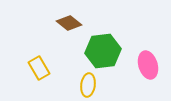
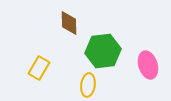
brown diamond: rotated 50 degrees clockwise
yellow rectangle: rotated 60 degrees clockwise
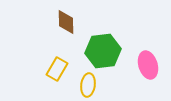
brown diamond: moved 3 px left, 1 px up
yellow rectangle: moved 18 px right, 1 px down
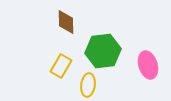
yellow rectangle: moved 4 px right, 3 px up
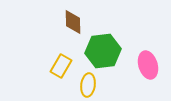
brown diamond: moved 7 px right
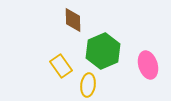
brown diamond: moved 2 px up
green hexagon: rotated 16 degrees counterclockwise
yellow rectangle: rotated 65 degrees counterclockwise
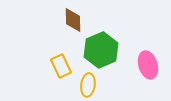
green hexagon: moved 2 px left, 1 px up
yellow rectangle: rotated 10 degrees clockwise
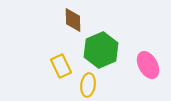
pink ellipse: rotated 12 degrees counterclockwise
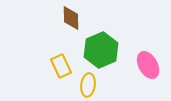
brown diamond: moved 2 px left, 2 px up
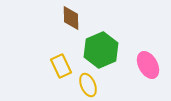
yellow ellipse: rotated 30 degrees counterclockwise
